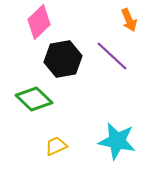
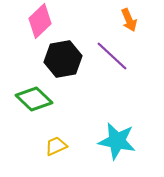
pink diamond: moved 1 px right, 1 px up
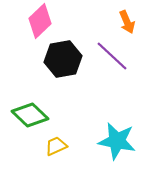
orange arrow: moved 2 px left, 2 px down
green diamond: moved 4 px left, 16 px down
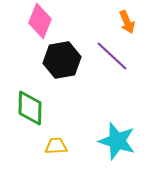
pink diamond: rotated 24 degrees counterclockwise
black hexagon: moved 1 px left, 1 px down
green diamond: moved 7 px up; rotated 48 degrees clockwise
cyan star: rotated 6 degrees clockwise
yellow trapezoid: rotated 20 degrees clockwise
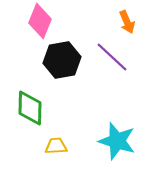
purple line: moved 1 px down
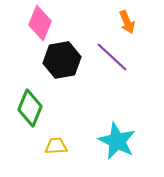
pink diamond: moved 2 px down
green diamond: rotated 21 degrees clockwise
cyan star: rotated 9 degrees clockwise
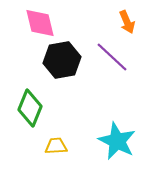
pink diamond: rotated 36 degrees counterclockwise
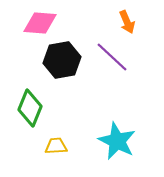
pink diamond: rotated 72 degrees counterclockwise
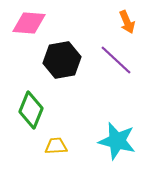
pink diamond: moved 11 px left
purple line: moved 4 px right, 3 px down
green diamond: moved 1 px right, 2 px down
cyan star: rotated 12 degrees counterclockwise
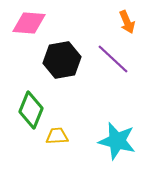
purple line: moved 3 px left, 1 px up
yellow trapezoid: moved 1 px right, 10 px up
